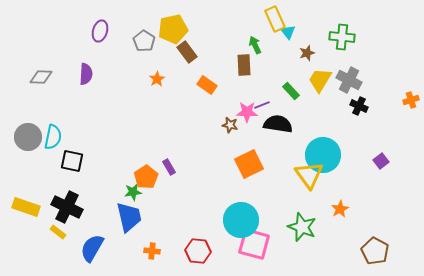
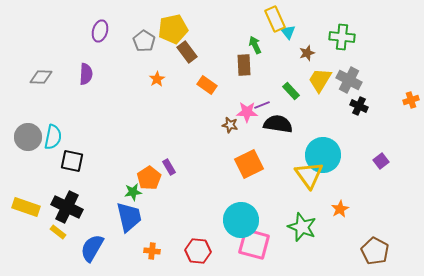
orange pentagon at (146, 177): moved 3 px right, 1 px down
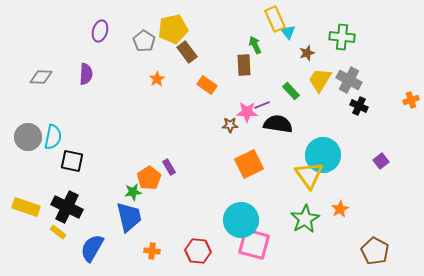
brown star at (230, 125): rotated 14 degrees counterclockwise
green star at (302, 227): moved 3 px right, 8 px up; rotated 20 degrees clockwise
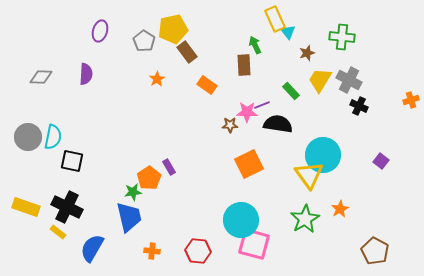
purple square at (381, 161): rotated 14 degrees counterclockwise
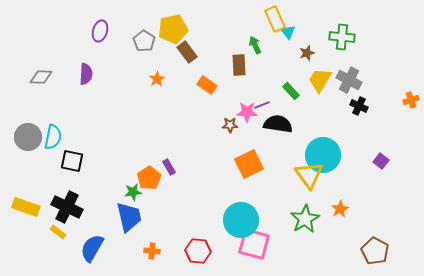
brown rectangle at (244, 65): moved 5 px left
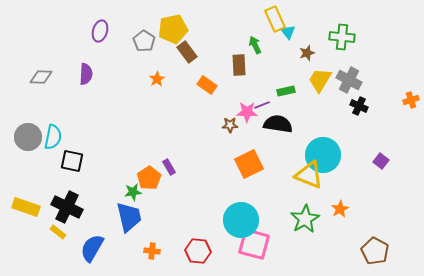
green rectangle at (291, 91): moved 5 px left; rotated 60 degrees counterclockwise
yellow triangle at (309, 175): rotated 32 degrees counterclockwise
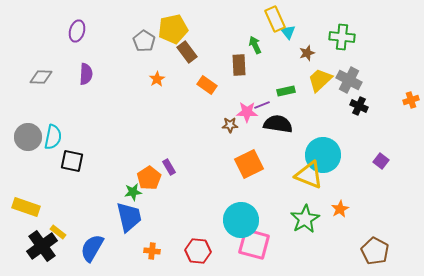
purple ellipse at (100, 31): moved 23 px left
yellow trapezoid at (320, 80): rotated 16 degrees clockwise
black cross at (67, 207): moved 25 px left, 39 px down; rotated 28 degrees clockwise
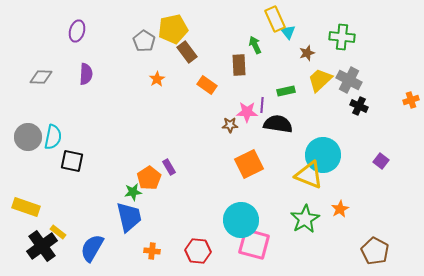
purple line at (262, 105): rotated 63 degrees counterclockwise
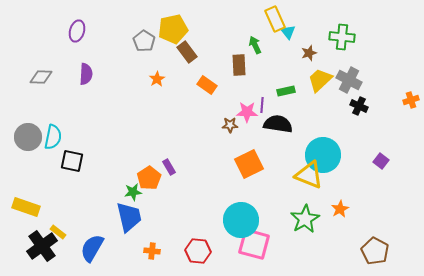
brown star at (307, 53): moved 2 px right
